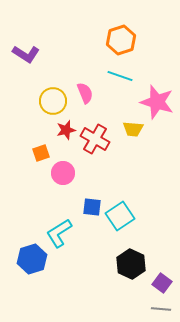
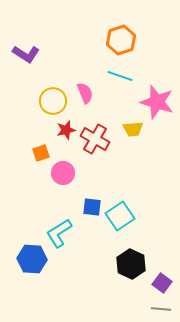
yellow trapezoid: rotated 10 degrees counterclockwise
blue hexagon: rotated 20 degrees clockwise
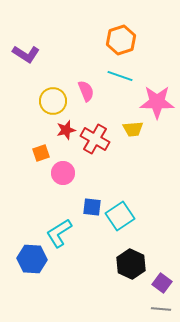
pink semicircle: moved 1 px right, 2 px up
pink star: rotated 16 degrees counterclockwise
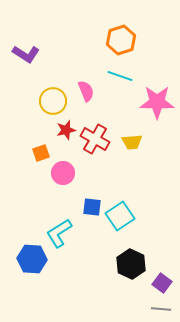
yellow trapezoid: moved 1 px left, 13 px down
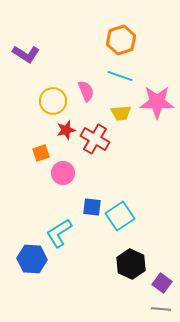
yellow trapezoid: moved 11 px left, 29 px up
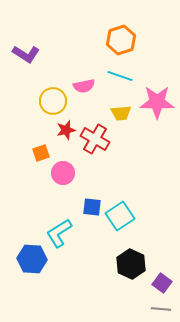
pink semicircle: moved 2 px left, 5 px up; rotated 100 degrees clockwise
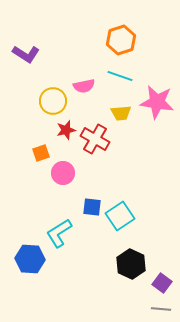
pink star: rotated 8 degrees clockwise
blue hexagon: moved 2 px left
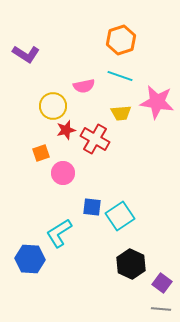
yellow circle: moved 5 px down
